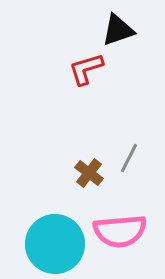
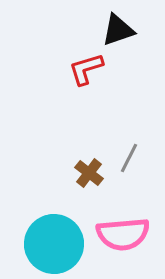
pink semicircle: moved 3 px right, 3 px down
cyan circle: moved 1 px left
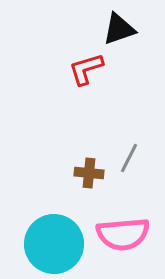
black triangle: moved 1 px right, 1 px up
brown cross: rotated 32 degrees counterclockwise
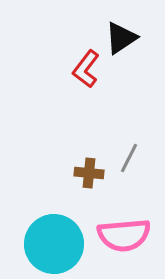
black triangle: moved 2 px right, 9 px down; rotated 15 degrees counterclockwise
red L-shape: rotated 36 degrees counterclockwise
pink semicircle: moved 1 px right, 1 px down
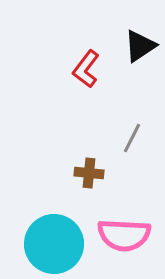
black triangle: moved 19 px right, 8 px down
gray line: moved 3 px right, 20 px up
pink semicircle: rotated 8 degrees clockwise
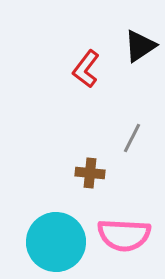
brown cross: moved 1 px right
cyan circle: moved 2 px right, 2 px up
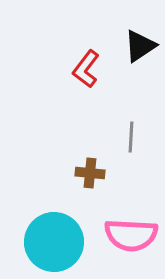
gray line: moved 1 px left, 1 px up; rotated 24 degrees counterclockwise
pink semicircle: moved 7 px right
cyan circle: moved 2 px left
